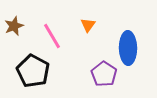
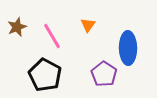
brown star: moved 3 px right, 1 px down
black pentagon: moved 12 px right, 4 px down
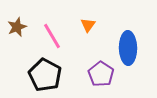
purple pentagon: moved 3 px left
